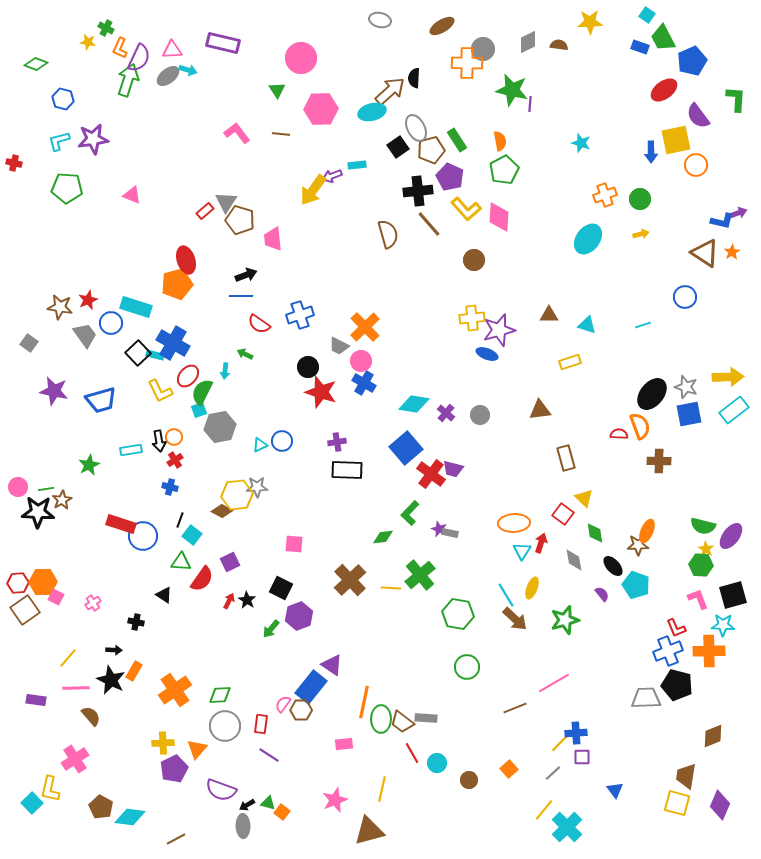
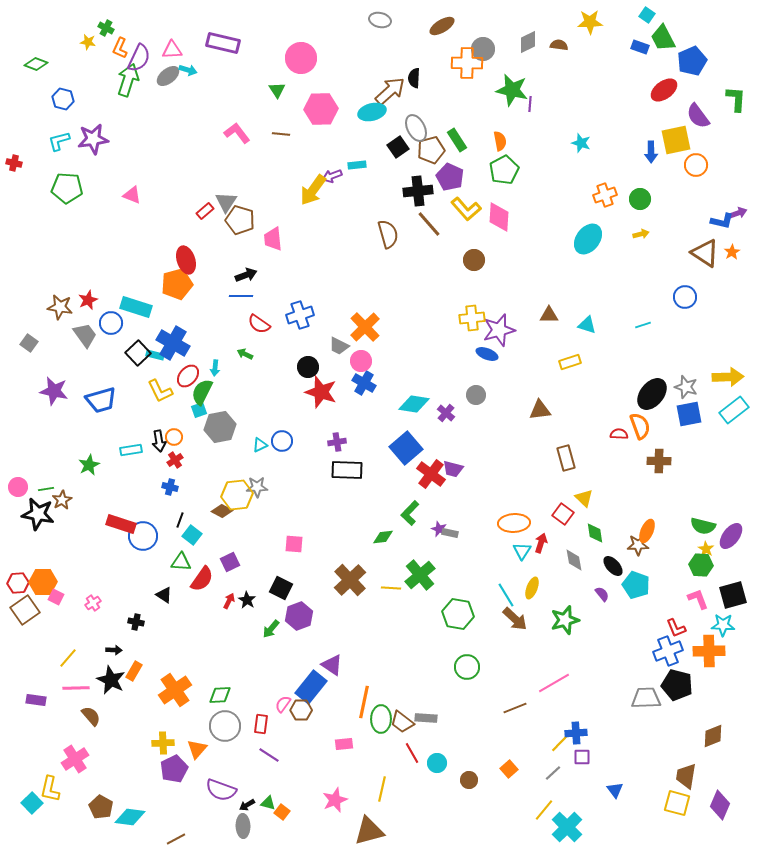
cyan arrow at (225, 371): moved 10 px left, 3 px up
gray circle at (480, 415): moved 4 px left, 20 px up
black star at (38, 512): moved 2 px down; rotated 8 degrees clockwise
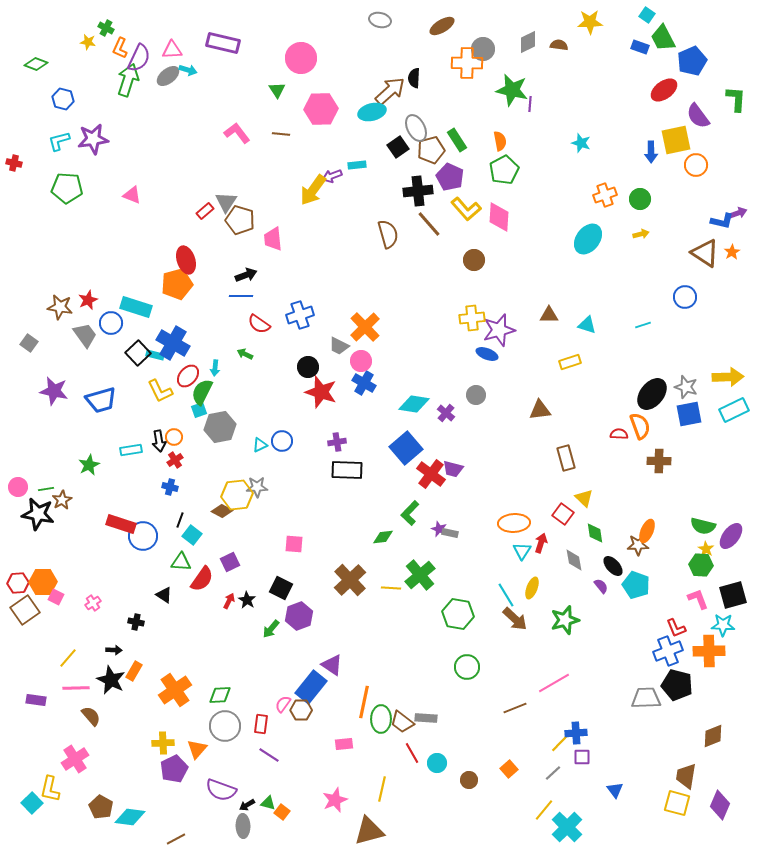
cyan rectangle at (734, 410): rotated 12 degrees clockwise
purple semicircle at (602, 594): moved 1 px left, 8 px up
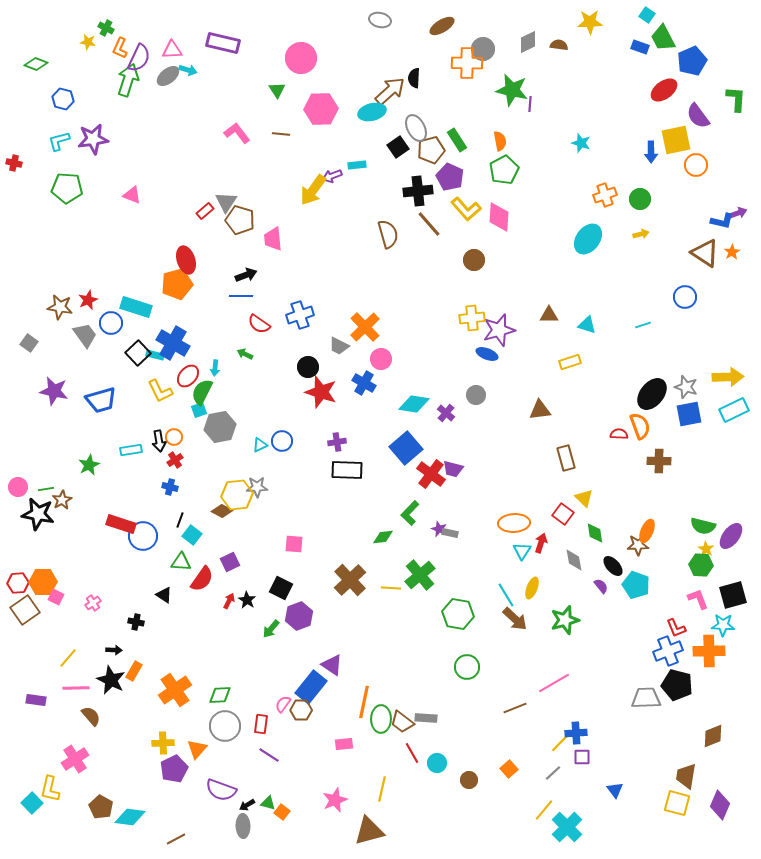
pink circle at (361, 361): moved 20 px right, 2 px up
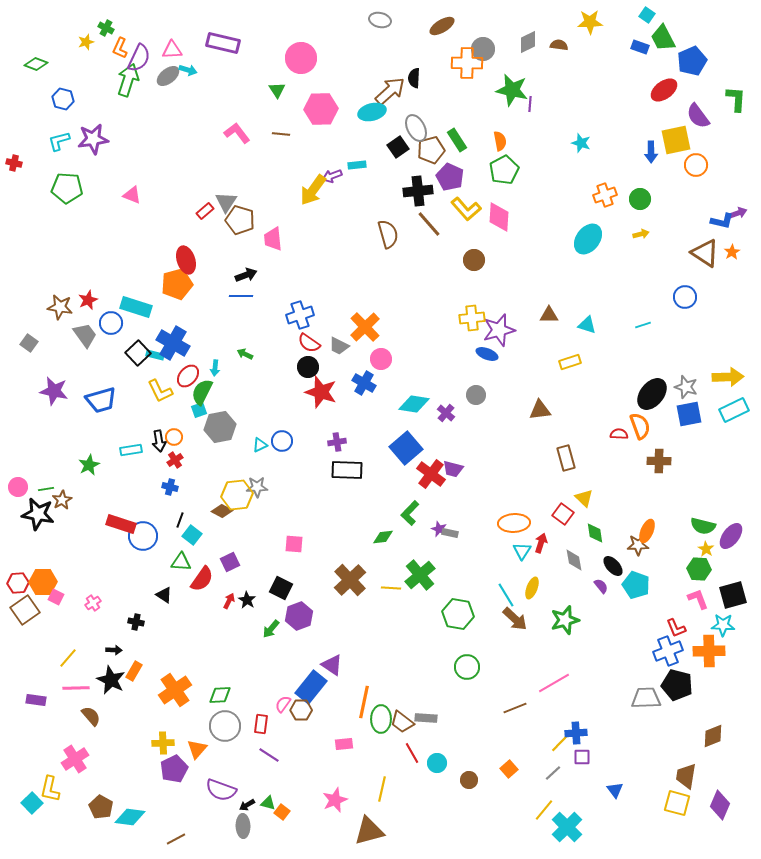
yellow star at (88, 42): moved 2 px left; rotated 28 degrees counterclockwise
red semicircle at (259, 324): moved 50 px right, 19 px down
green hexagon at (701, 565): moved 2 px left, 4 px down
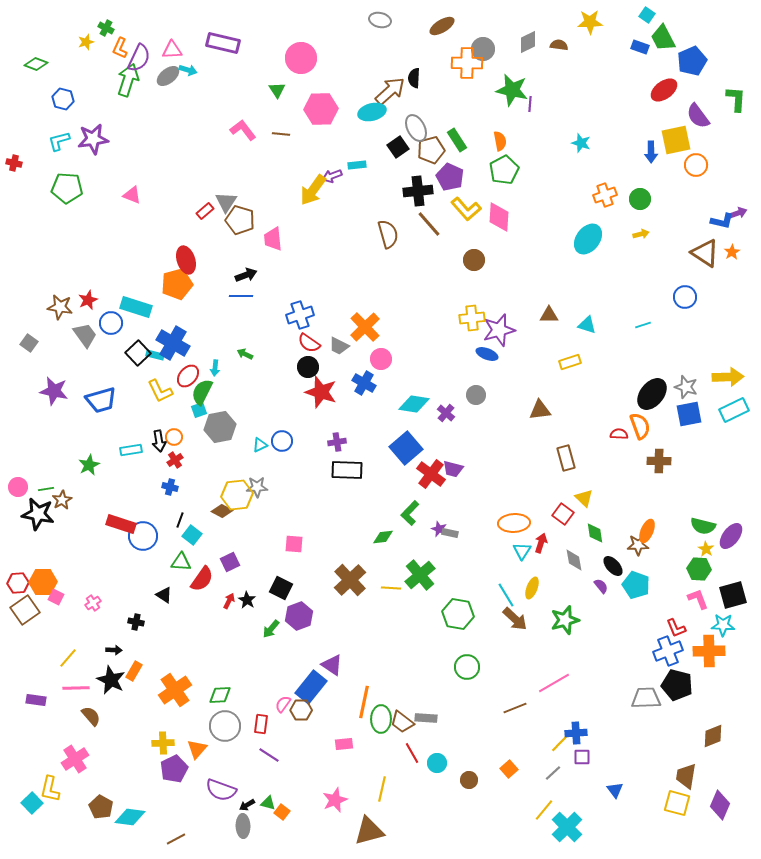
pink L-shape at (237, 133): moved 6 px right, 3 px up
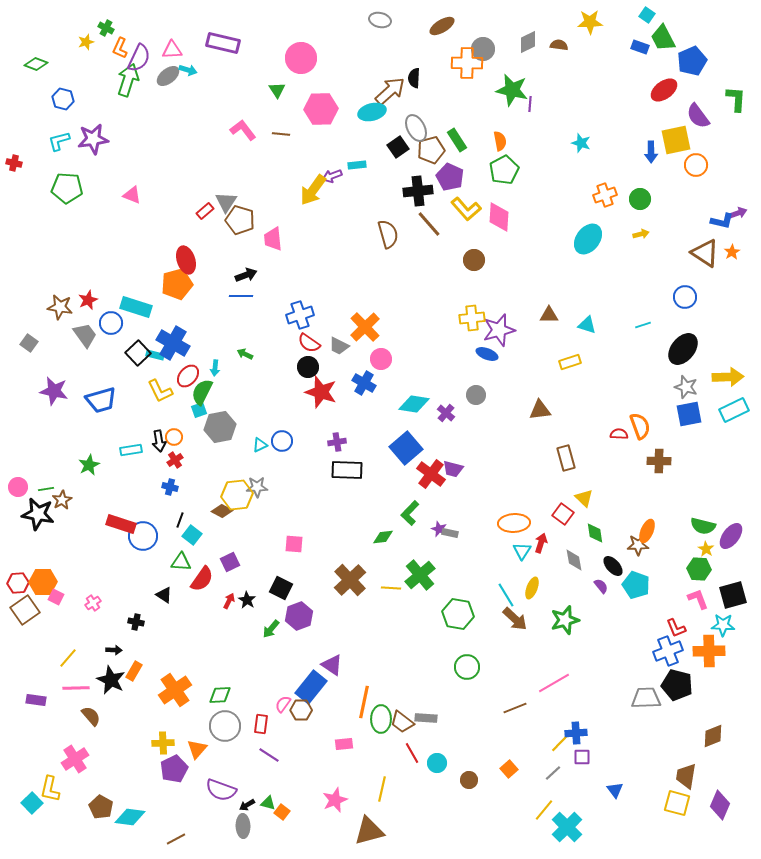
black ellipse at (652, 394): moved 31 px right, 45 px up
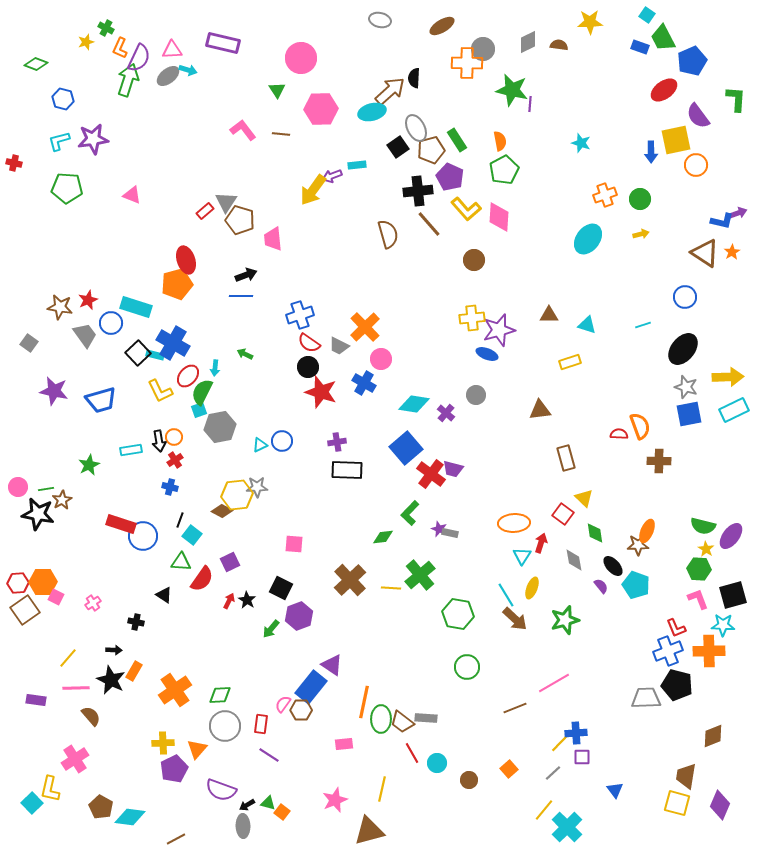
cyan triangle at (522, 551): moved 5 px down
